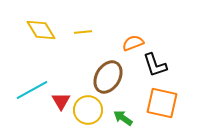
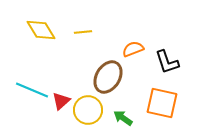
orange semicircle: moved 6 px down
black L-shape: moved 12 px right, 3 px up
cyan line: rotated 52 degrees clockwise
red triangle: rotated 18 degrees clockwise
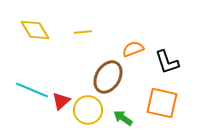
yellow diamond: moved 6 px left
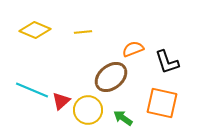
yellow diamond: rotated 36 degrees counterclockwise
brown ellipse: moved 3 px right; rotated 20 degrees clockwise
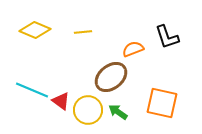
black L-shape: moved 25 px up
red triangle: rotated 42 degrees counterclockwise
green arrow: moved 5 px left, 6 px up
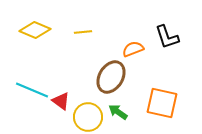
brown ellipse: rotated 20 degrees counterclockwise
yellow circle: moved 7 px down
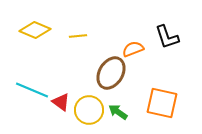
yellow line: moved 5 px left, 4 px down
brown ellipse: moved 4 px up
red triangle: moved 1 px down
yellow circle: moved 1 px right, 7 px up
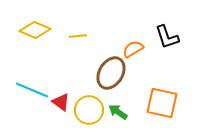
orange semicircle: rotated 10 degrees counterclockwise
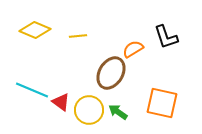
black L-shape: moved 1 px left
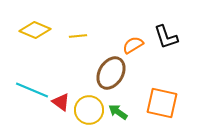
orange semicircle: moved 4 px up
